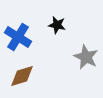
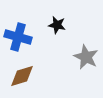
blue cross: rotated 16 degrees counterclockwise
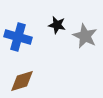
gray star: moved 1 px left, 21 px up
brown diamond: moved 5 px down
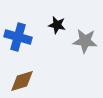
gray star: moved 5 px down; rotated 20 degrees counterclockwise
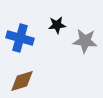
black star: rotated 18 degrees counterclockwise
blue cross: moved 2 px right, 1 px down
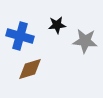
blue cross: moved 2 px up
brown diamond: moved 8 px right, 12 px up
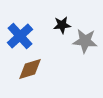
black star: moved 5 px right
blue cross: rotated 32 degrees clockwise
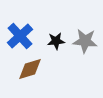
black star: moved 6 px left, 16 px down
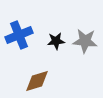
blue cross: moved 1 px left, 1 px up; rotated 20 degrees clockwise
brown diamond: moved 7 px right, 12 px down
